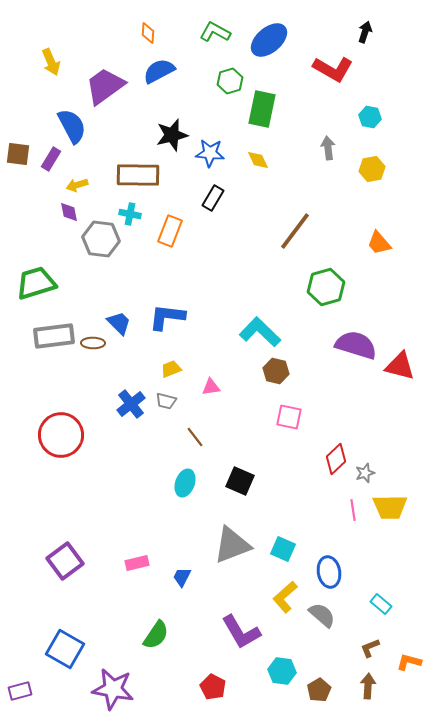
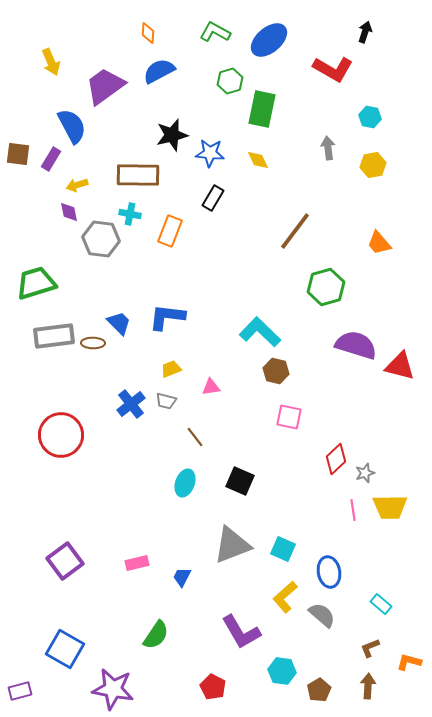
yellow hexagon at (372, 169): moved 1 px right, 4 px up
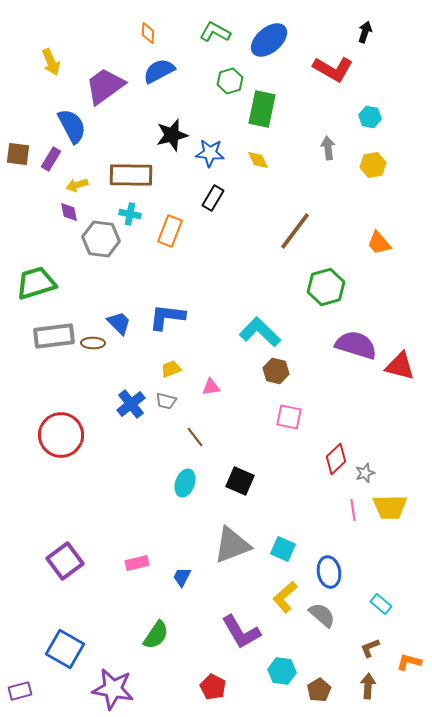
brown rectangle at (138, 175): moved 7 px left
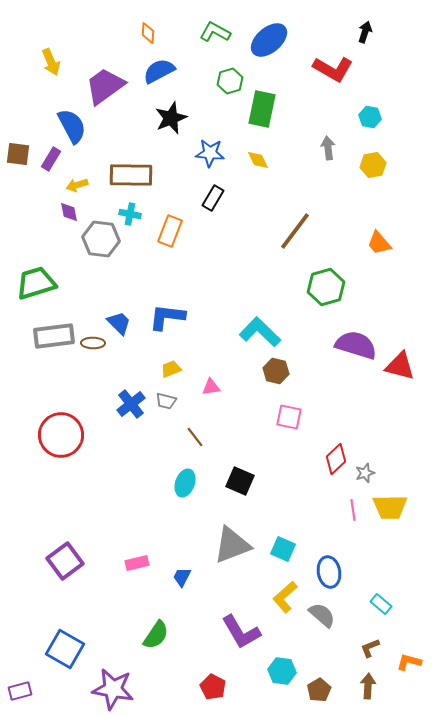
black star at (172, 135): moved 1 px left, 17 px up; rotated 8 degrees counterclockwise
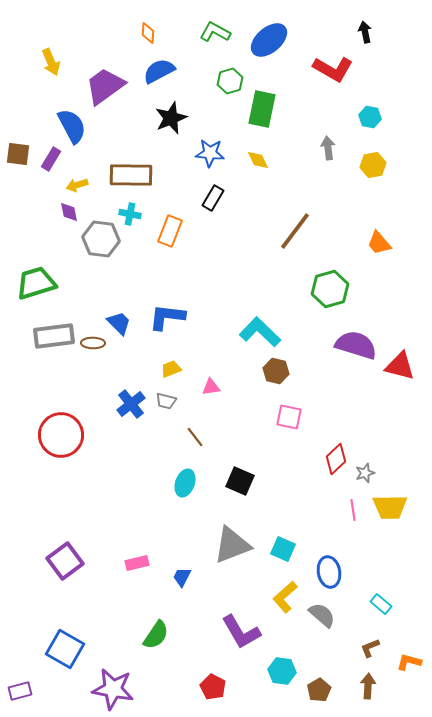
black arrow at (365, 32): rotated 30 degrees counterclockwise
green hexagon at (326, 287): moved 4 px right, 2 px down
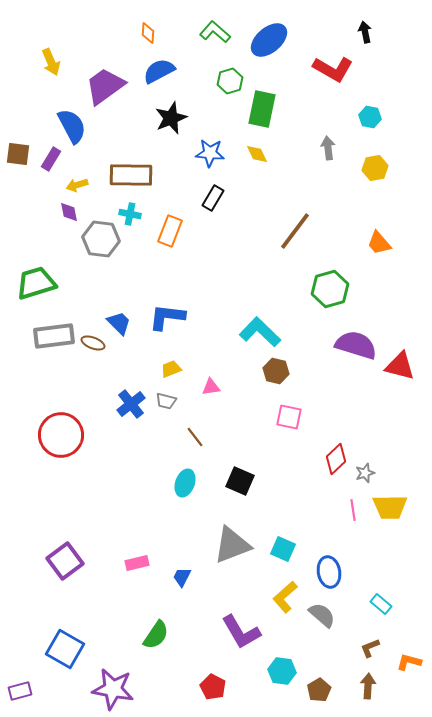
green L-shape at (215, 32): rotated 12 degrees clockwise
yellow diamond at (258, 160): moved 1 px left, 6 px up
yellow hexagon at (373, 165): moved 2 px right, 3 px down
brown ellipse at (93, 343): rotated 20 degrees clockwise
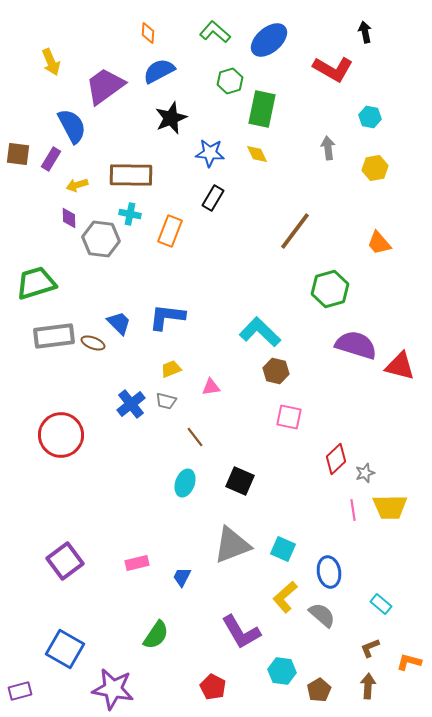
purple diamond at (69, 212): moved 6 px down; rotated 10 degrees clockwise
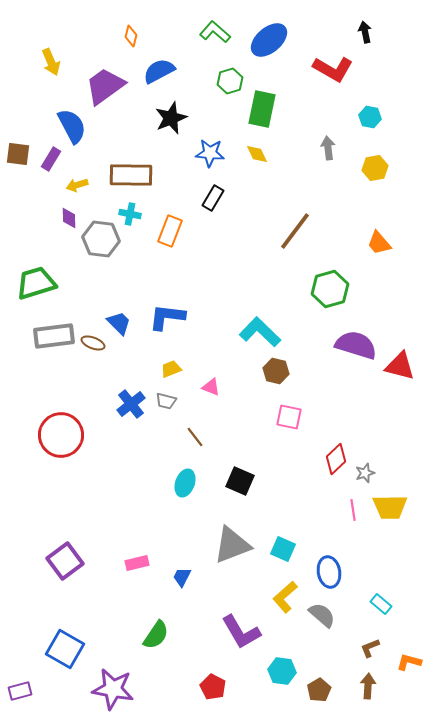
orange diamond at (148, 33): moved 17 px left, 3 px down; rotated 10 degrees clockwise
pink triangle at (211, 387): rotated 30 degrees clockwise
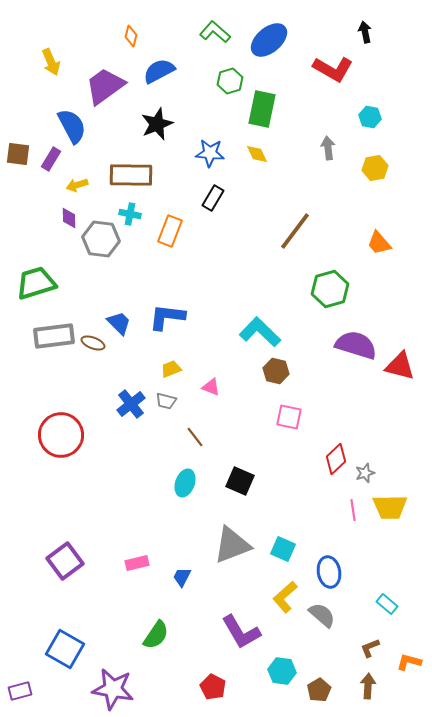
black star at (171, 118): moved 14 px left, 6 px down
cyan rectangle at (381, 604): moved 6 px right
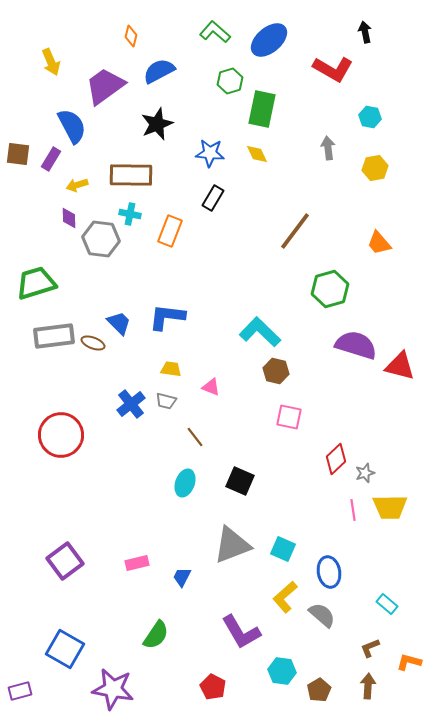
yellow trapezoid at (171, 369): rotated 30 degrees clockwise
